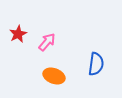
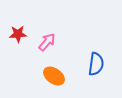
red star: rotated 24 degrees clockwise
orange ellipse: rotated 15 degrees clockwise
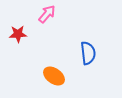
pink arrow: moved 28 px up
blue semicircle: moved 8 px left, 11 px up; rotated 15 degrees counterclockwise
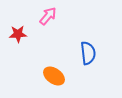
pink arrow: moved 1 px right, 2 px down
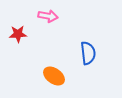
pink arrow: rotated 60 degrees clockwise
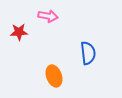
red star: moved 1 px right, 2 px up
orange ellipse: rotated 35 degrees clockwise
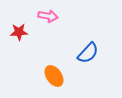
blue semicircle: rotated 50 degrees clockwise
orange ellipse: rotated 15 degrees counterclockwise
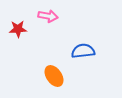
red star: moved 1 px left, 3 px up
blue semicircle: moved 5 px left, 2 px up; rotated 140 degrees counterclockwise
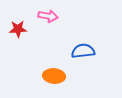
orange ellipse: rotated 50 degrees counterclockwise
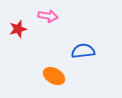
red star: rotated 12 degrees counterclockwise
orange ellipse: rotated 25 degrees clockwise
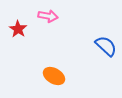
red star: rotated 24 degrees counterclockwise
blue semicircle: moved 23 px right, 5 px up; rotated 50 degrees clockwise
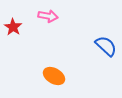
red star: moved 5 px left, 2 px up
